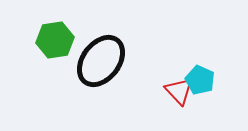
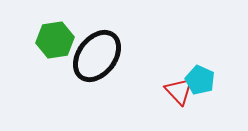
black ellipse: moved 4 px left, 5 px up
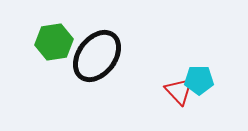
green hexagon: moved 1 px left, 2 px down
cyan pentagon: moved 1 px left; rotated 24 degrees counterclockwise
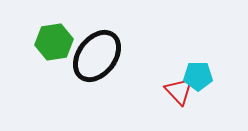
cyan pentagon: moved 1 px left, 4 px up
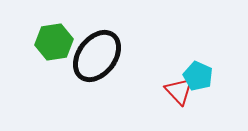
cyan pentagon: rotated 24 degrees clockwise
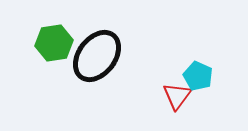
green hexagon: moved 1 px down
red triangle: moved 2 px left, 5 px down; rotated 20 degrees clockwise
